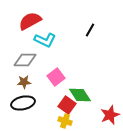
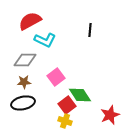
black line: rotated 24 degrees counterclockwise
red square: rotated 18 degrees clockwise
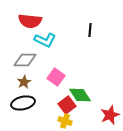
red semicircle: rotated 145 degrees counterclockwise
pink square: rotated 18 degrees counterclockwise
brown star: rotated 24 degrees counterclockwise
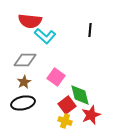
cyan L-shape: moved 4 px up; rotated 15 degrees clockwise
green diamond: rotated 20 degrees clockwise
red star: moved 19 px left
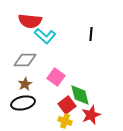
black line: moved 1 px right, 4 px down
brown star: moved 1 px right, 2 px down
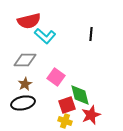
red semicircle: moved 1 px left; rotated 20 degrees counterclockwise
red square: rotated 18 degrees clockwise
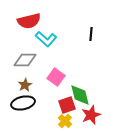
cyan L-shape: moved 1 px right, 3 px down
brown star: moved 1 px down
yellow cross: rotated 24 degrees clockwise
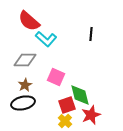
red semicircle: rotated 55 degrees clockwise
pink square: rotated 12 degrees counterclockwise
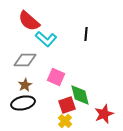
black line: moved 5 px left
red star: moved 13 px right, 1 px up
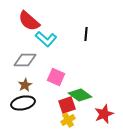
green diamond: rotated 40 degrees counterclockwise
yellow cross: moved 3 px right, 1 px up; rotated 16 degrees clockwise
